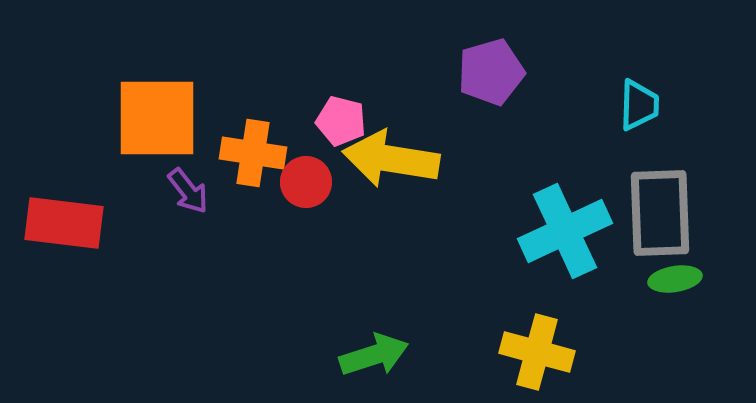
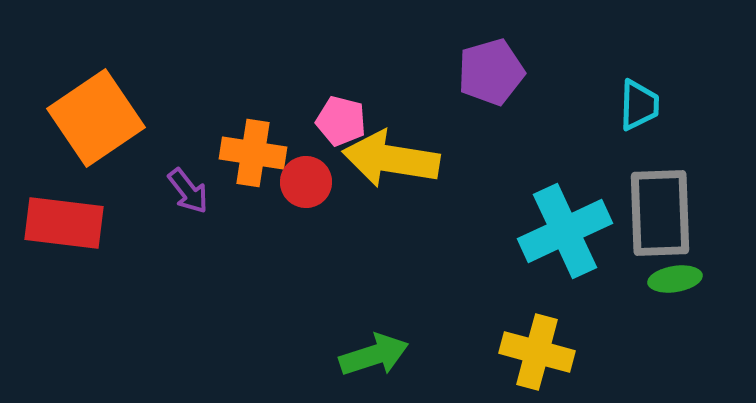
orange square: moved 61 px left; rotated 34 degrees counterclockwise
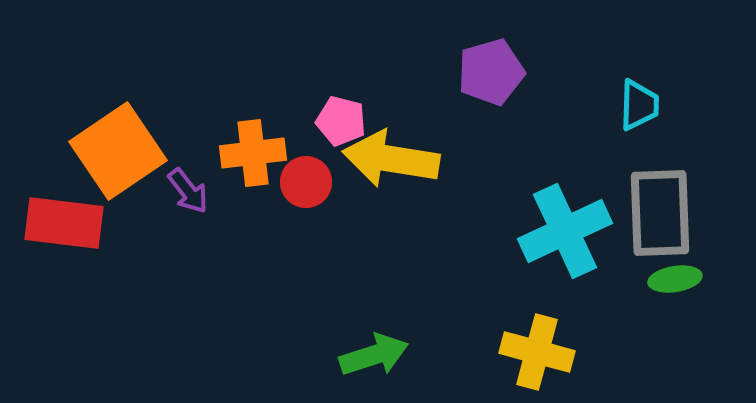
orange square: moved 22 px right, 33 px down
orange cross: rotated 16 degrees counterclockwise
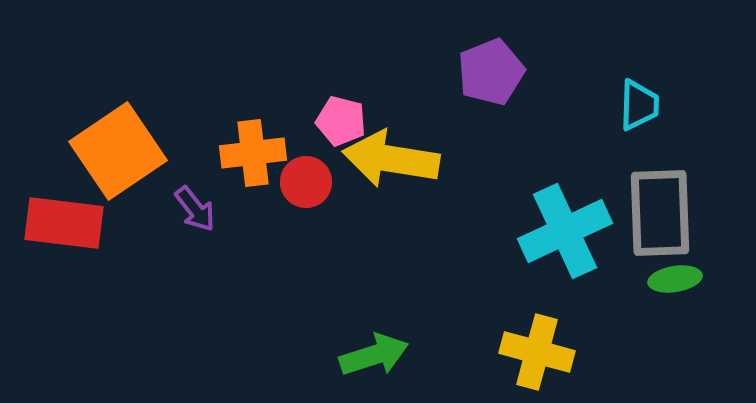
purple pentagon: rotated 6 degrees counterclockwise
purple arrow: moved 7 px right, 18 px down
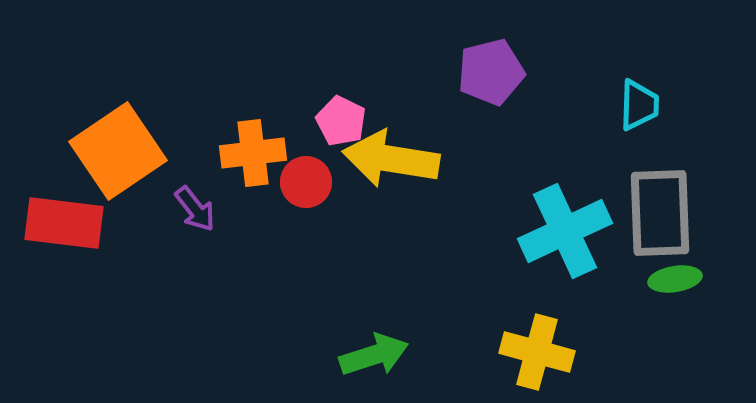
purple pentagon: rotated 8 degrees clockwise
pink pentagon: rotated 12 degrees clockwise
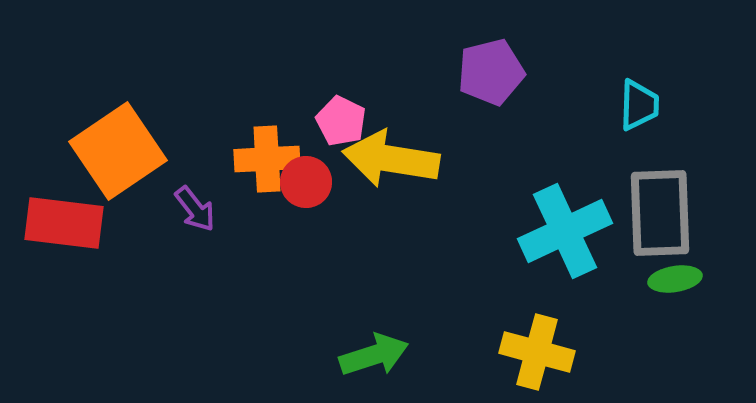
orange cross: moved 14 px right, 6 px down; rotated 4 degrees clockwise
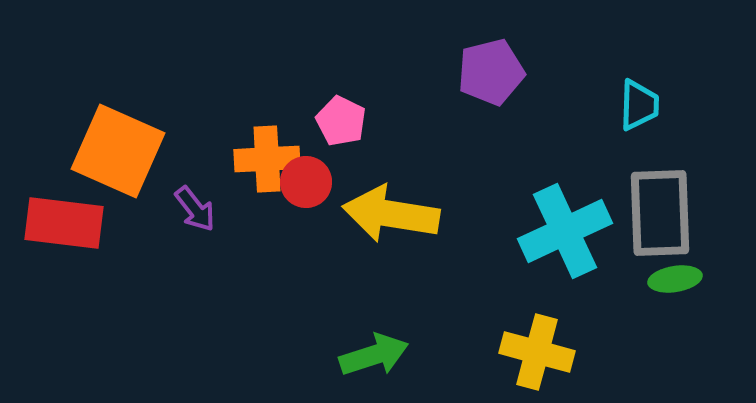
orange square: rotated 32 degrees counterclockwise
yellow arrow: moved 55 px down
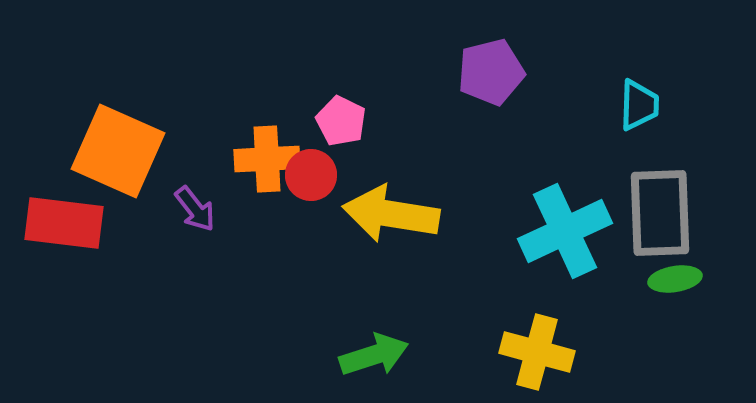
red circle: moved 5 px right, 7 px up
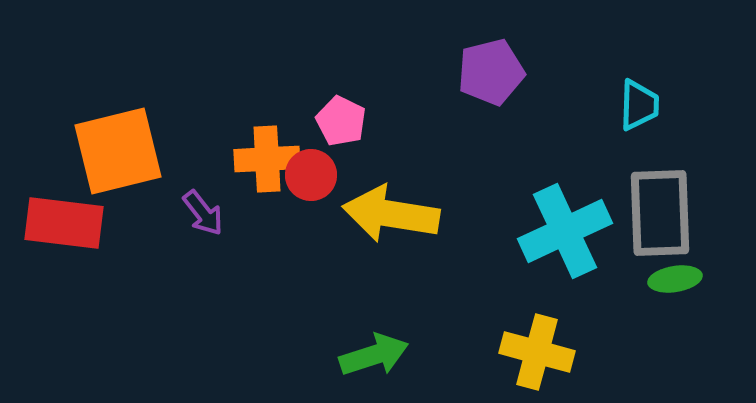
orange square: rotated 38 degrees counterclockwise
purple arrow: moved 8 px right, 4 px down
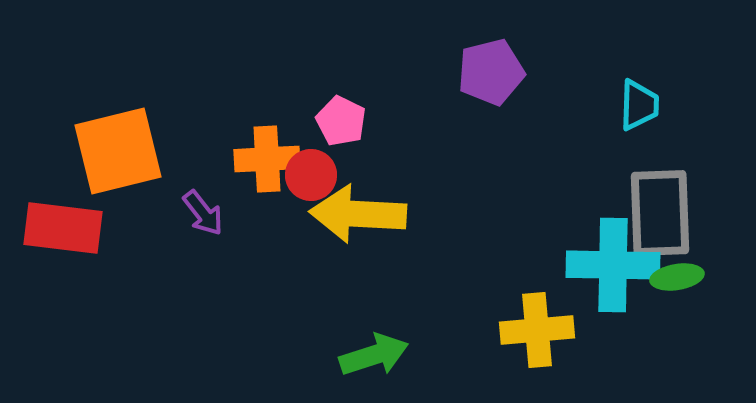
yellow arrow: moved 33 px left; rotated 6 degrees counterclockwise
red rectangle: moved 1 px left, 5 px down
cyan cross: moved 48 px right, 34 px down; rotated 26 degrees clockwise
green ellipse: moved 2 px right, 2 px up
yellow cross: moved 22 px up; rotated 20 degrees counterclockwise
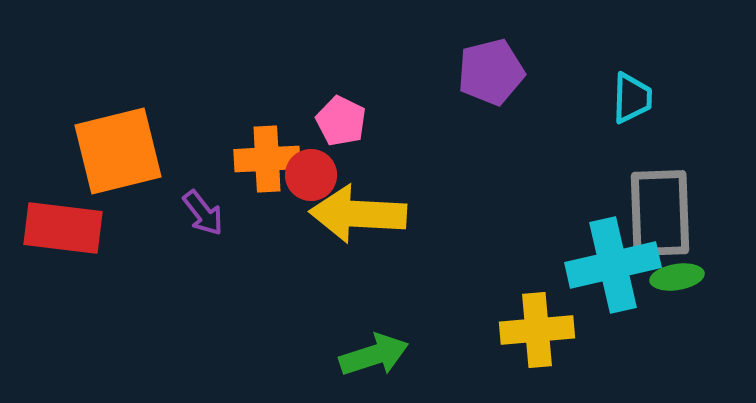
cyan trapezoid: moved 7 px left, 7 px up
cyan cross: rotated 14 degrees counterclockwise
